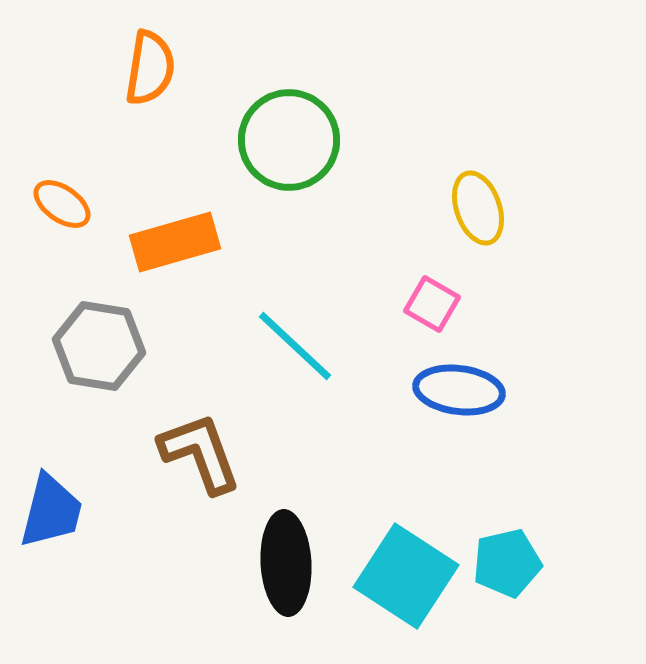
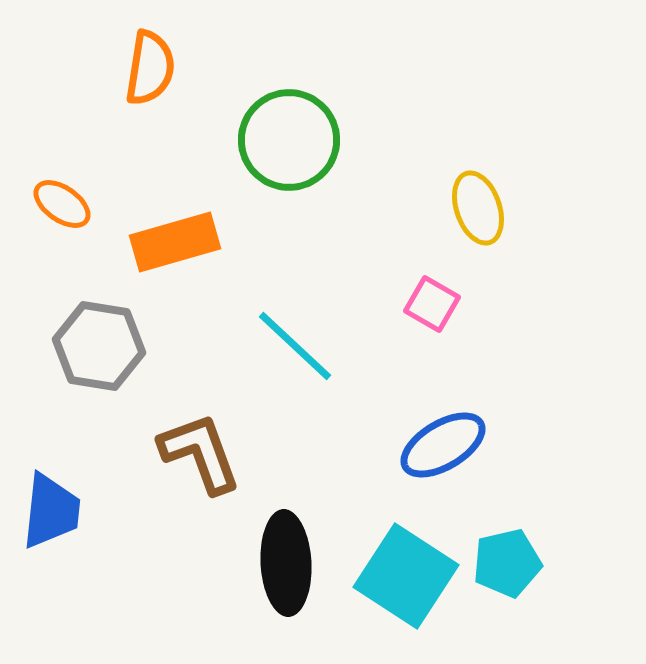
blue ellipse: moved 16 px left, 55 px down; rotated 38 degrees counterclockwise
blue trapezoid: rotated 8 degrees counterclockwise
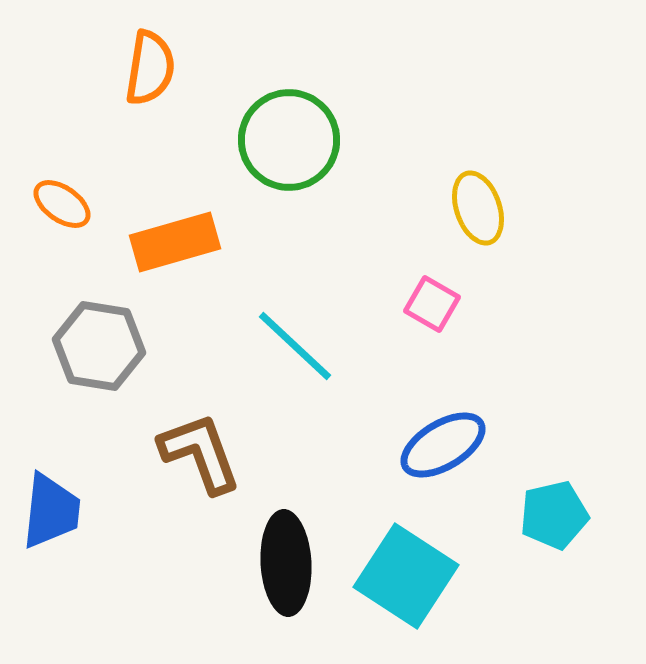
cyan pentagon: moved 47 px right, 48 px up
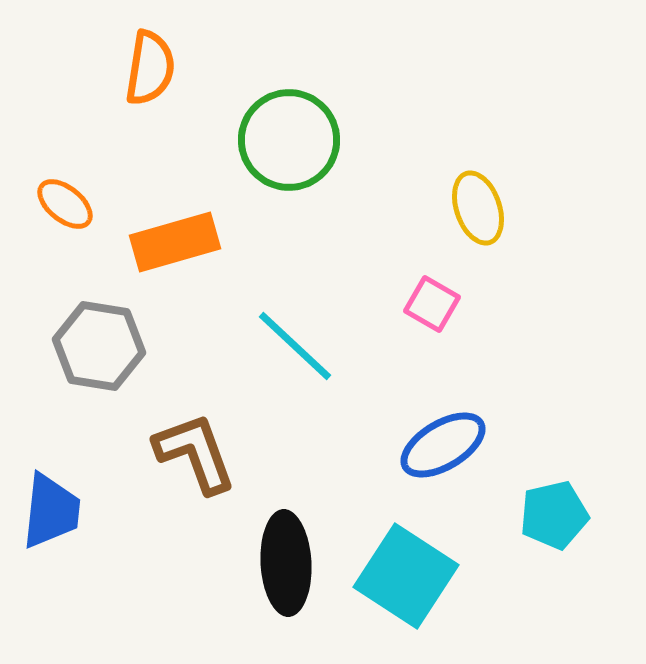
orange ellipse: moved 3 px right; rotated 4 degrees clockwise
brown L-shape: moved 5 px left
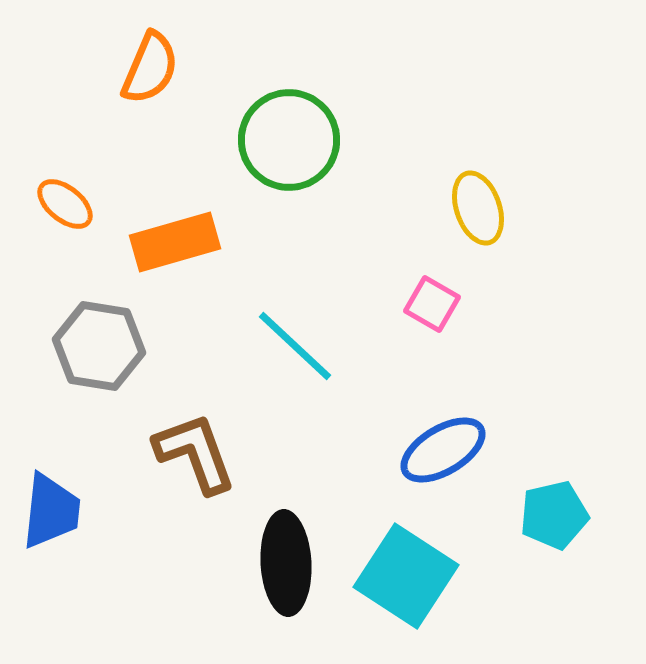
orange semicircle: rotated 14 degrees clockwise
blue ellipse: moved 5 px down
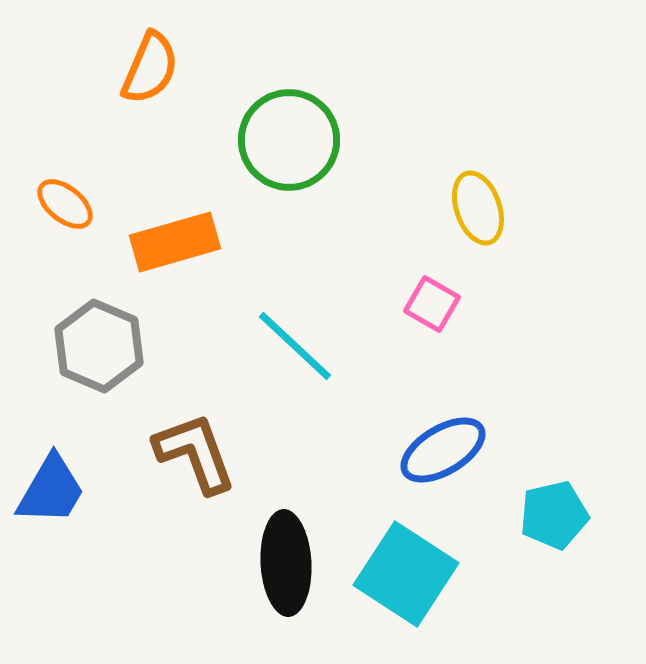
gray hexagon: rotated 14 degrees clockwise
blue trapezoid: moved 21 px up; rotated 24 degrees clockwise
cyan square: moved 2 px up
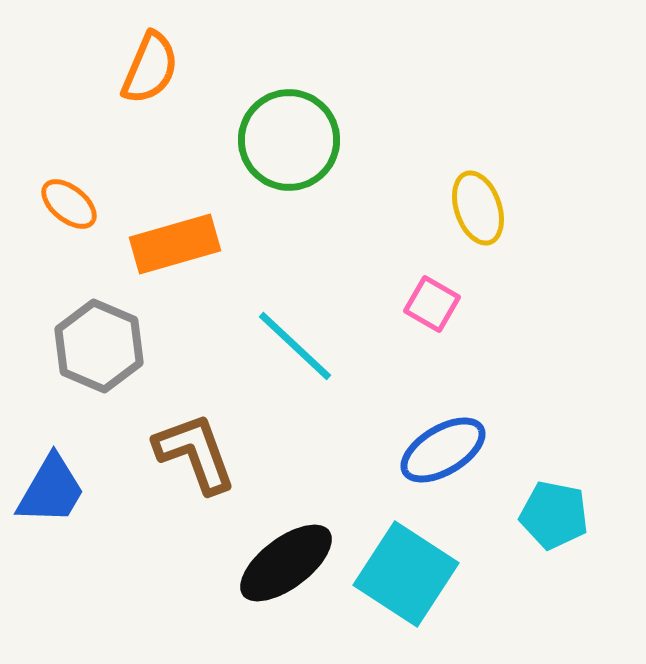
orange ellipse: moved 4 px right
orange rectangle: moved 2 px down
cyan pentagon: rotated 24 degrees clockwise
black ellipse: rotated 56 degrees clockwise
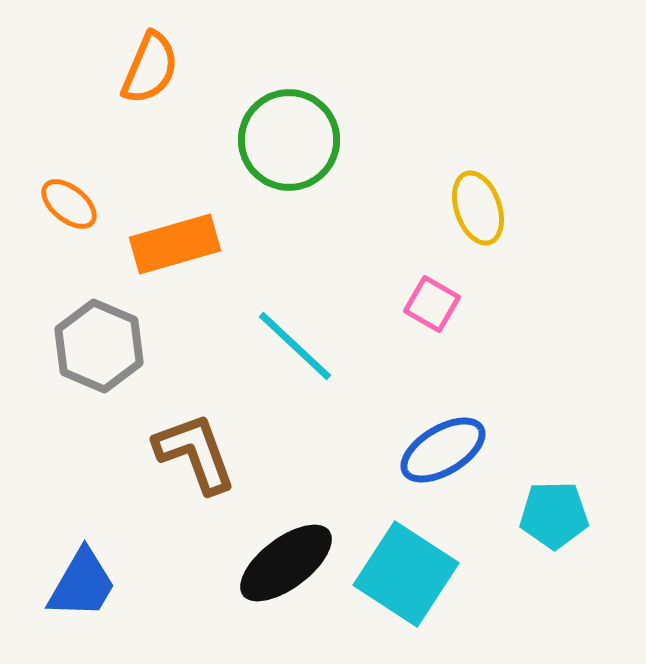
blue trapezoid: moved 31 px right, 94 px down
cyan pentagon: rotated 12 degrees counterclockwise
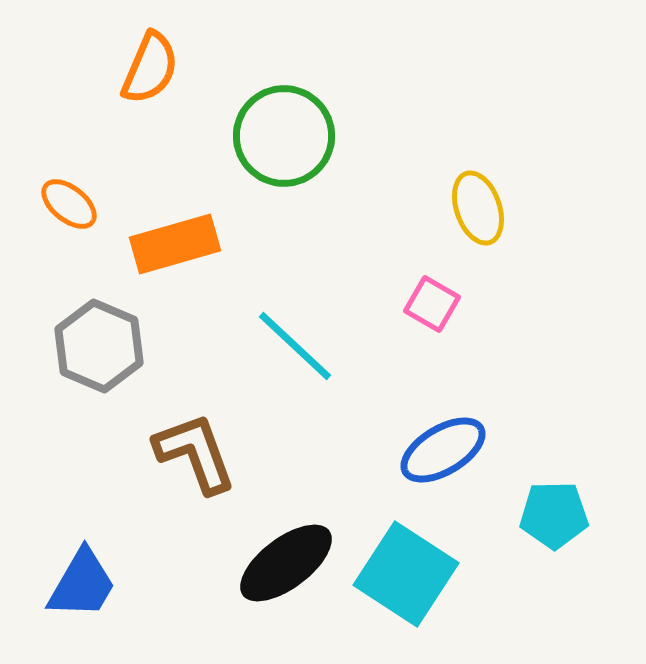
green circle: moved 5 px left, 4 px up
